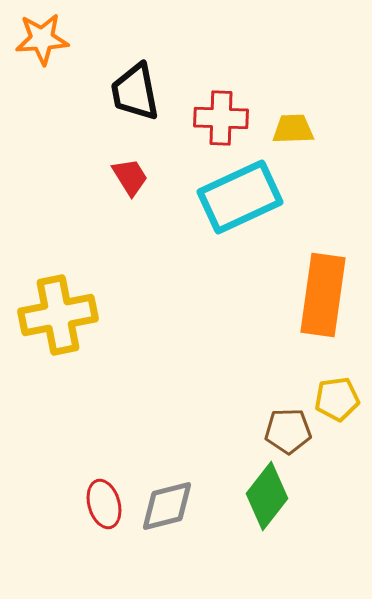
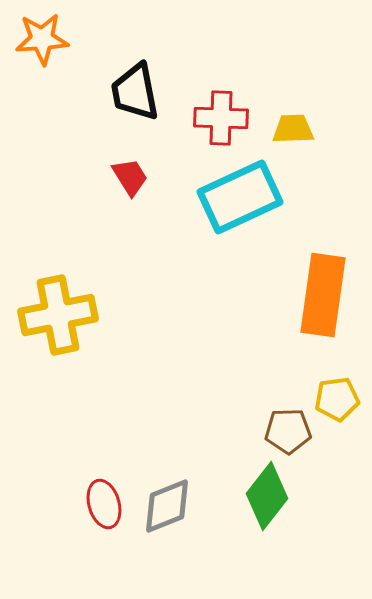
gray diamond: rotated 8 degrees counterclockwise
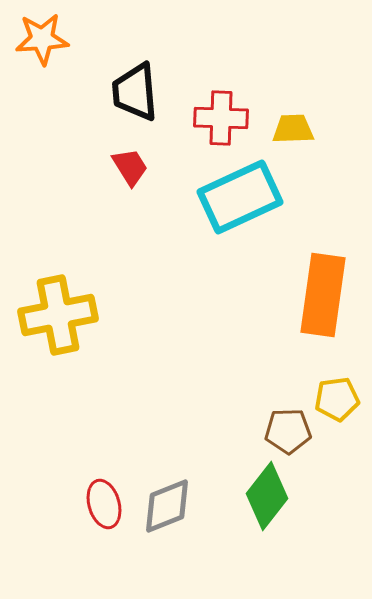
black trapezoid: rotated 6 degrees clockwise
red trapezoid: moved 10 px up
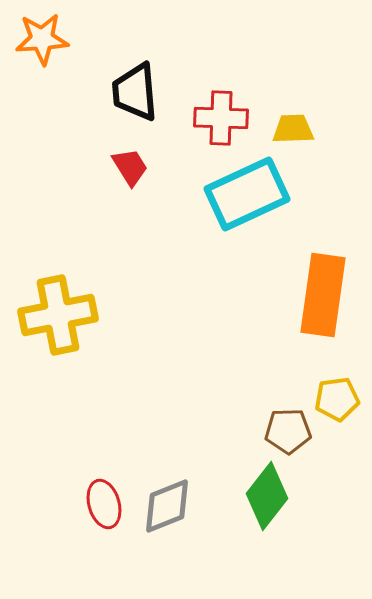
cyan rectangle: moved 7 px right, 3 px up
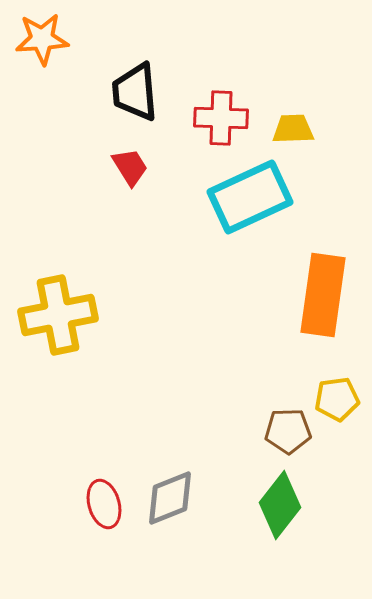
cyan rectangle: moved 3 px right, 3 px down
green diamond: moved 13 px right, 9 px down
gray diamond: moved 3 px right, 8 px up
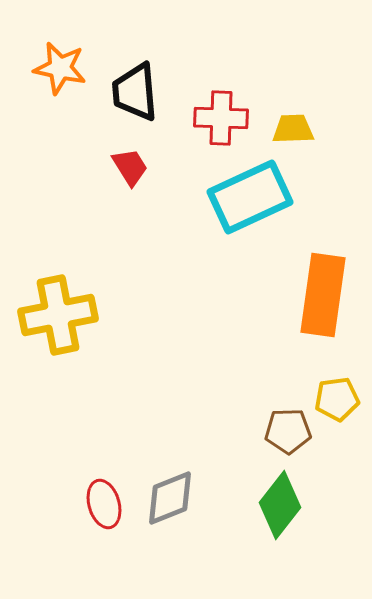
orange star: moved 18 px right, 29 px down; rotated 16 degrees clockwise
